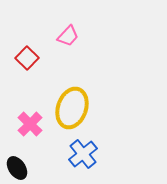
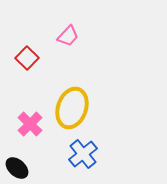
black ellipse: rotated 15 degrees counterclockwise
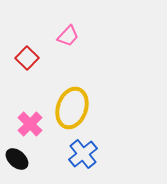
black ellipse: moved 9 px up
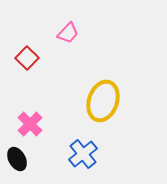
pink trapezoid: moved 3 px up
yellow ellipse: moved 31 px right, 7 px up
black ellipse: rotated 20 degrees clockwise
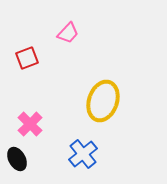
red square: rotated 25 degrees clockwise
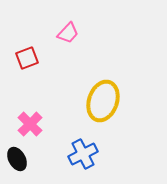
blue cross: rotated 12 degrees clockwise
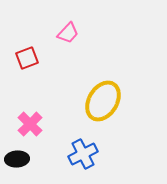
yellow ellipse: rotated 12 degrees clockwise
black ellipse: rotated 65 degrees counterclockwise
